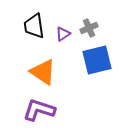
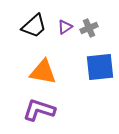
black trapezoid: rotated 124 degrees counterclockwise
purple triangle: moved 2 px right, 7 px up
blue square: moved 3 px right, 7 px down; rotated 8 degrees clockwise
orange triangle: rotated 24 degrees counterclockwise
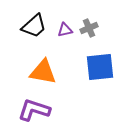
purple triangle: moved 3 px down; rotated 21 degrees clockwise
purple L-shape: moved 5 px left
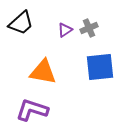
black trapezoid: moved 13 px left, 3 px up
purple triangle: rotated 21 degrees counterclockwise
purple L-shape: moved 2 px left
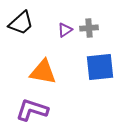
gray cross: rotated 18 degrees clockwise
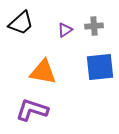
gray cross: moved 5 px right, 2 px up
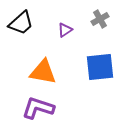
gray cross: moved 6 px right, 7 px up; rotated 24 degrees counterclockwise
purple L-shape: moved 6 px right, 2 px up
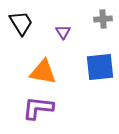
gray cross: moved 3 px right; rotated 24 degrees clockwise
black trapezoid: rotated 80 degrees counterclockwise
purple triangle: moved 2 px left, 2 px down; rotated 28 degrees counterclockwise
purple L-shape: rotated 12 degrees counterclockwise
